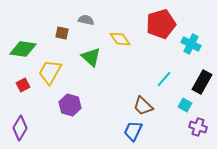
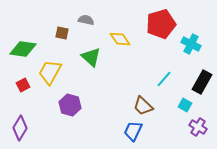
purple cross: rotated 12 degrees clockwise
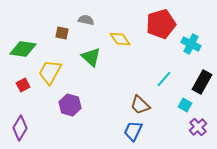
brown trapezoid: moved 3 px left, 1 px up
purple cross: rotated 18 degrees clockwise
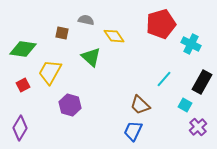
yellow diamond: moved 6 px left, 3 px up
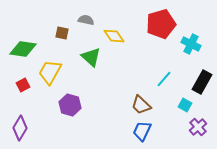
brown trapezoid: moved 1 px right
blue trapezoid: moved 9 px right
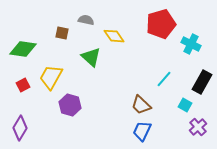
yellow trapezoid: moved 1 px right, 5 px down
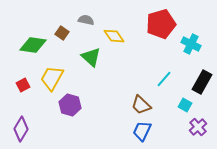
brown square: rotated 24 degrees clockwise
green diamond: moved 10 px right, 4 px up
yellow trapezoid: moved 1 px right, 1 px down
purple diamond: moved 1 px right, 1 px down
